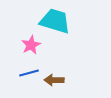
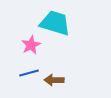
cyan trapezoid: moved 2 px down
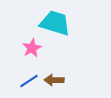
pink star: moved 1 px right, 3 px down
blue line: moved 8 px down; rotated 18 degrees counterclockwise
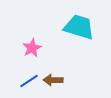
cyan trapezoid: moved 24 px right, 4 px down
brown arrow: moved 1 px left
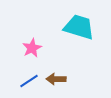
brown arrow: moved 3 px right, 1 px up
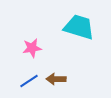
pink star: rotated 18 degrees clockwise
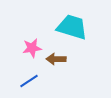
cyan trapezoid: moved 7 px left
brown arrow: moved 20 px up
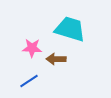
cyan trapezoid: moved 2 px left, 2 px down
pink star: rotated 12 degrees clockwise
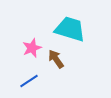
pink star: rotated 24 degrees counterclockwise
brown arrow: rotated 54 degrees clockwise
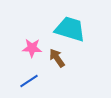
pink star: rotated 24 degrees clockwise
brown arrow: moved 1 px right, 1 px up
